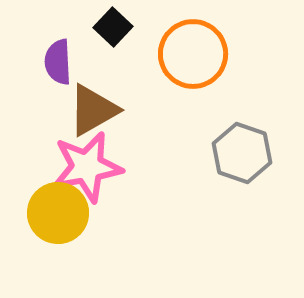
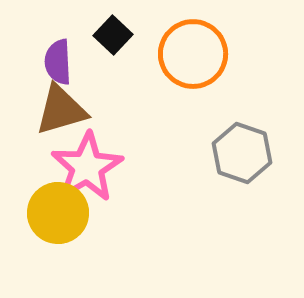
black square: moved 8 px down
brown triangle: moved 32 px left; rotated 14 degrees clockwise
pink star: rotated 20 degrees counterclockwise
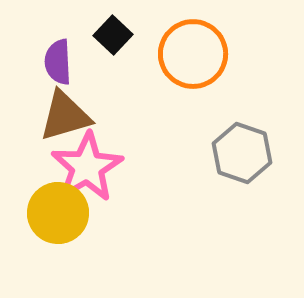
brown triangle: moved 4 px right, 6 px down
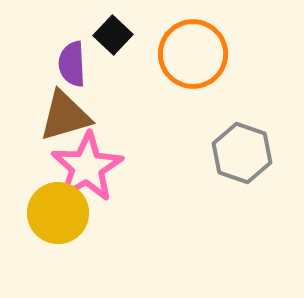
purple semicircle: moved 14 px right, 2 px down
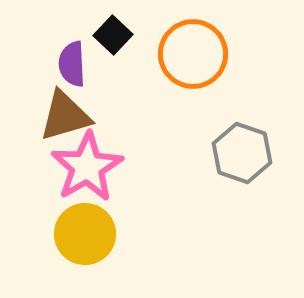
yellow circle: moved 27 px right, 21 px down
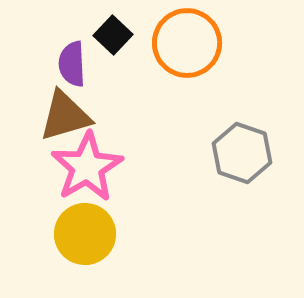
orange circle: moved 6 px left, 11 px up
